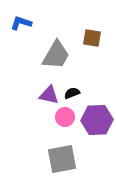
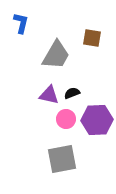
blue L-shape: rotated 85 degrees clockwise
pink circle: moved 1 px right, 2 px down
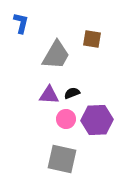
brown square: moved 1 px down
purple triangle: rotated 10 degrees counterclockwise
gray square: rotated 24 degrees clockwise
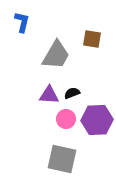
blue L-shape: moved 1 px right, 1 px up
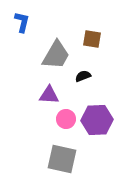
black semicircle: moved 11 px right, 17 px up
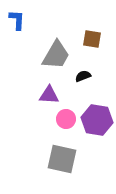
blue L-shape: moved 5 px left, 2 px up; rotated 10 degrees counterclockwise
purple hexagon: rotated 12 degrees clockwise
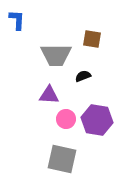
gray trapezoid: rotated 60 degrees clockwise
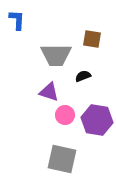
purple triangle: moved 3 px up; rotated 15 degrees clockwise
pink circle: moved 1 px left, 4 px up
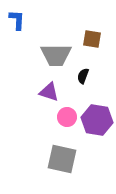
black semicircle: rotated 49 degrees counterclockwise
pink circle: moved 2 px right, 2 px down
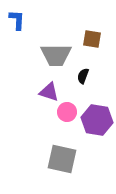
pink circle: moved 5 px up
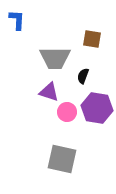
gray trapezoid: moved 1 px left, 3 px down
purple hexagon: moved 12 px up
